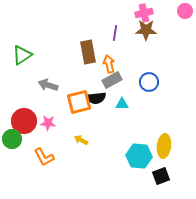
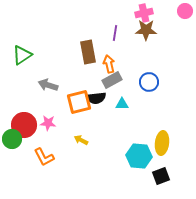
red circle: moved 4 px down
yellow ellipse: moved 2 px left, 3 px up
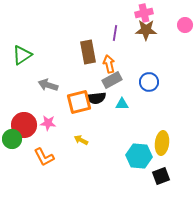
pink circle: moved 14 px down
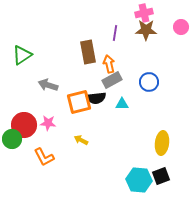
pink circle: moved 4 px left, 2 px down
cyan hexagon: moved 24 px down
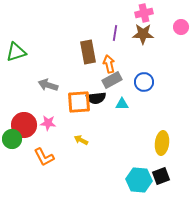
brown star: moved 3 px left, 4 px down
green triangle: moved 6 px left, 3 px up; rotated 15 degrees clockwise
blue circle: moved 5 px left
orange square: rotated 10 degrees clockwise
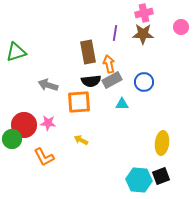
black semicircle: moved 5 px left, 17 px up
